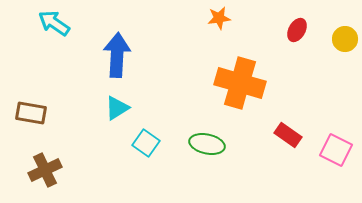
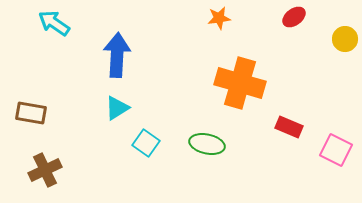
red ellipse: moved 3 px left, 13 px up; rotated 25 degrees clockwise
red rectangle: moved 1 px right, 8 px up; rotated 12 degrees counterclockwise
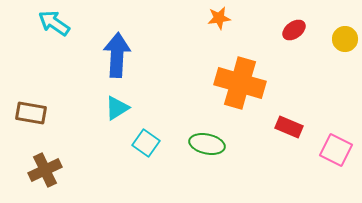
red ellipse: moved 13 px down
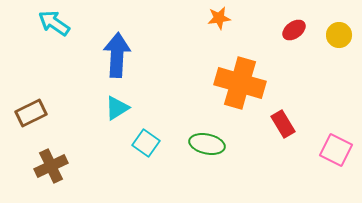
yellow circle: moved 6 px left, 4 px up
brown rectangle: rotated 36 degrees counterclockwise
red rectangle: moved 6 px left, 3 px up; rotated 36 degrees clockwise
brown cross: moved 6 px right, 4 px up
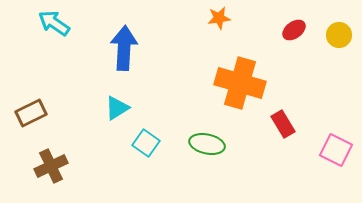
blue arrow: moved 7 px right, 7 px up
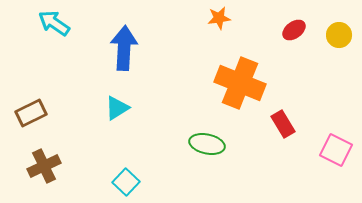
orange cross: rotated 6 degrees clockwise
cyan square: moved 20 px left, 39 px down; rotated 8 degrees clockwise
brown cross: moved 7 px left
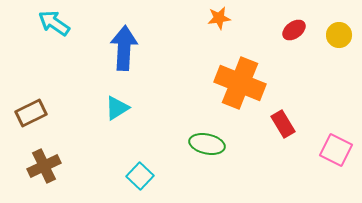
cyan square: moved 14 px right, 6 px up
